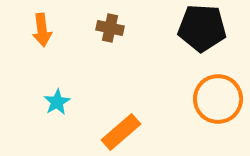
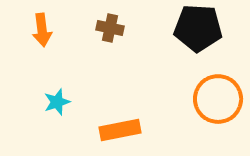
black pentagon: moved 4 px left
cyan star: rotated 12 degrees clockwise
orange rectangle: moved 1 px left, 2 px up; rotated 30 degrees clockwise
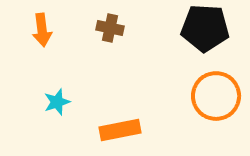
black pentagon: moved 7 px right
orange circle: moved 2 px left, 3 px up
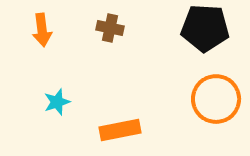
orange circle: moved 3 px down
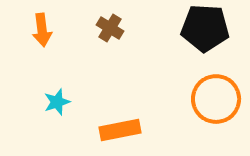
brown cross: rotated 20 degrees clockwise
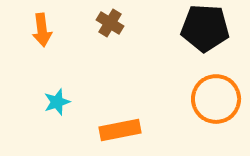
brown cross: moved 5 px up
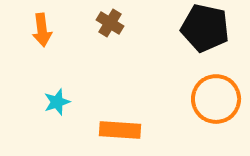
black pentagon: rotated 9 degrees clockwise
orange rectangle: rotated 15 degrees clockwise
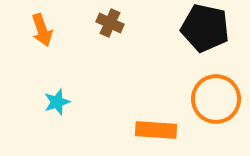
brown cross: rotated 8 degrees counterclockwise
orange arrow: rotated 12 degrees counterclockwise
orange rectangle: moved 36 px right
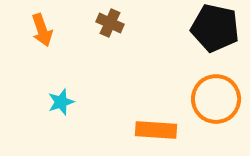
black pentagon: moved 10 px right
cyan star: moved 4 px right
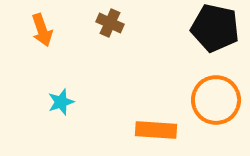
orange circle: moved 1 px down
